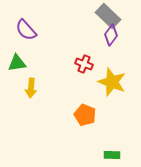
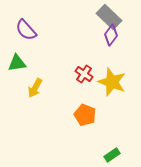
gray rectangle: moved 1 px right, 1 px down
red cross: moved 10 px down; rotated 12 degrees clockwise
yellow arrow: moved 4 px right; rotated 24 degrees clockwise
green rectangle: rotated 35 degrees counterclockwise
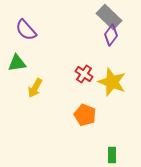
green rectangle: rotated 56 degrees counterclockwise
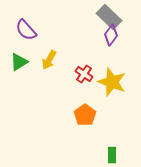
green triangle: moved 2 px right, 1 px up; rotated 24 degrees counterclockwise
yellow arrow: moved 14 px right, 28 px up
orange pentagon: rotated 15 degrees clockwise
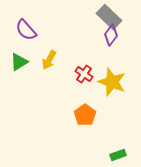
green rectangle: moved 6 px right; rotated 70 degrees clockwise
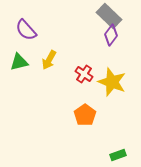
gray rectangle: moved 1 px up
green triangle: rotated 18 degrees clockwise
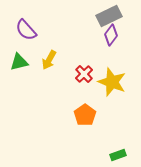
gray rectangle: rotated 70 degrees counterclockwise
red cross: rotated 12 degrees clockwise
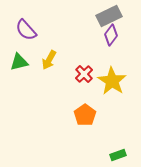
yellow star: moved 1 px up; rotated 12 degrees clockwise
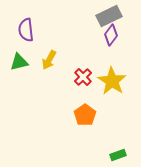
purple semicircle: rotated 35 degrees clockwise
red cross: moved 1 px left, 3 px down
